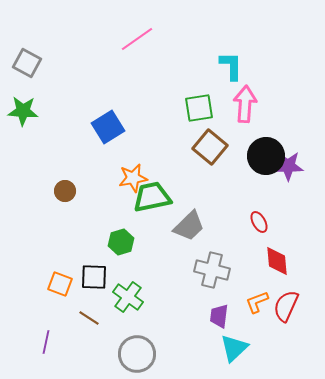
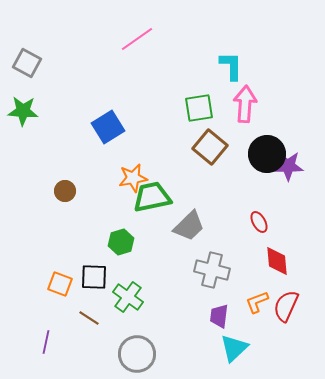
black circle: moved 1 px right, 2 px up
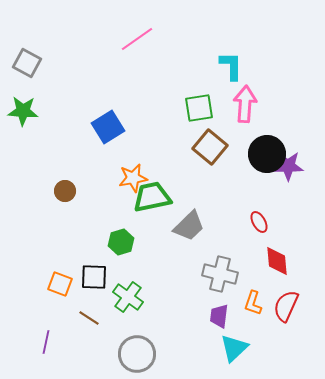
gray cross: moved 8 px right, 4 px down
orange L-shape: moved 4 px left, 1 px down; rotated 50 degrees counterclockwise
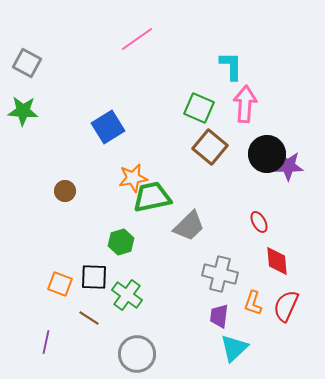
green square: rotated 32 degrees clockwise
green cross: moved 1 px left, 2 px up
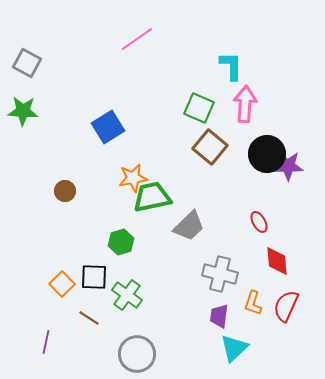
orange square: moved 2 px right; rotated 25 degrees clockwise
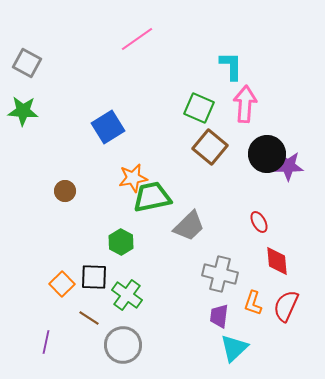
green hexagon: rotated 15 degrees counterclockwise
gray circle: moved 14 px left, 9 px up
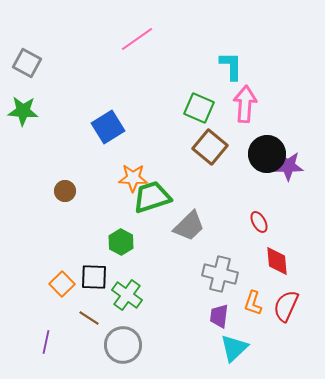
orange star: rotated 12 degrees clockwise
green trapezoid: rotated 6 degrees counterclockwise
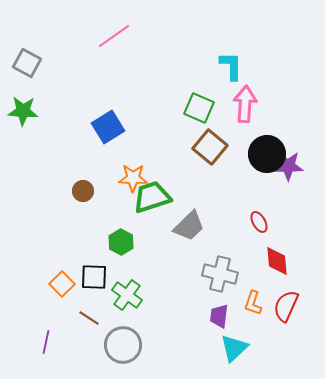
pink line: moved 23 px left, 3 px up
brown circle: moved 18 px right
